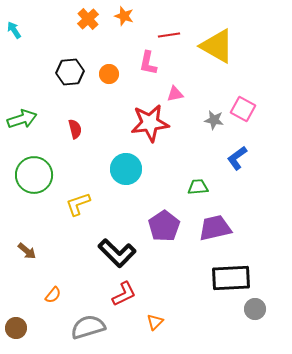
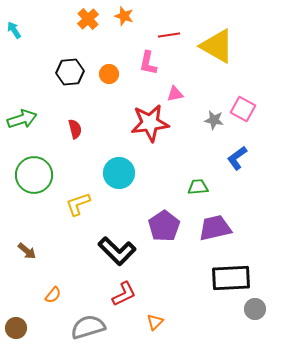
cyan circle: moved 7 px left, 4 px down
black L-shape: moved 2 px up
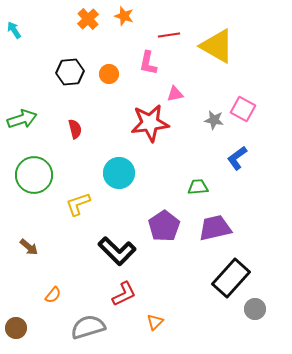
brown arrow: moved 2 px right, 4 px up
black rectangle: rotated 45 degrees counterclockwise
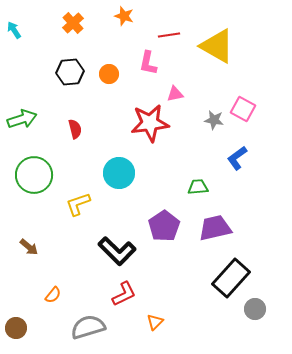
orange cross: moved 15 px left, 4 px down
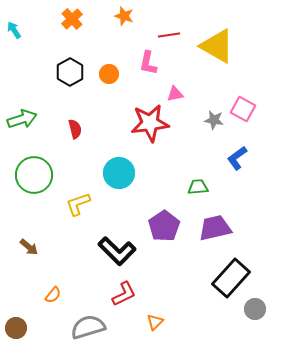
orange cross: moved 1 px left, 4 px up
black hexagon: rotated 24 degrees counterclockwise
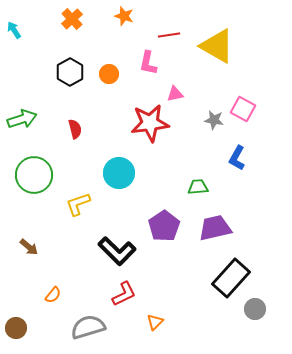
blue L-shape: rotated 25 degrees counterclockwise
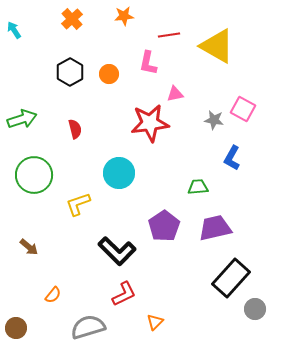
orange star: rotated 24 degrees counterclockwise
blue L-shape: moved 5 px left
